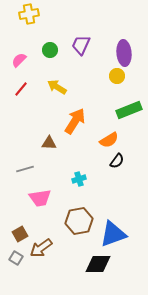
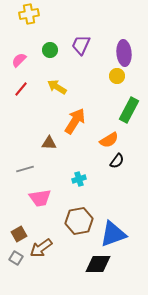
green rectangle: rotated 40 degrees counterclockwise
brown square: moved 1 px left
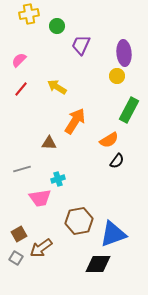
green circle: moved 7 px right, 24 px up
gray line: moved 3 px left
cyan cross: moved 21 px left
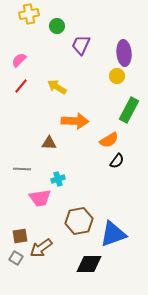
red line: moved 3 px up
orange arrow: rotated 60 degrees clockwise
gray line: rotated 18 degrees clockwise
brown square: moved 1 px right, 2 px down; rotated 21 degrees clockwise
black diamond: moved 9 px left
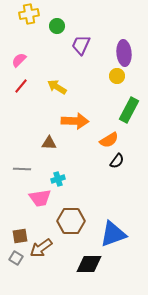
brown hexagon: moved 8 px left; rotated 12 degrees clockwise
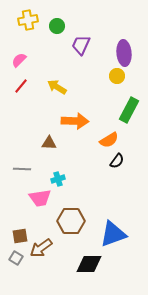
yellow cross: moved 1 px left, 6 px down
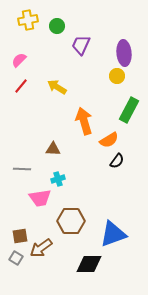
orange arrow: moved 9 px right; rotated 108 degrees counterclockwise
brown triangle: moved 4 px right, 6 px down
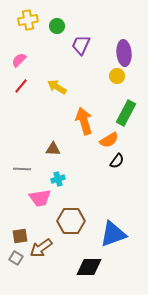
green rectangle: moved 3 px left, 3 px down
black diamond: moved 3 px down
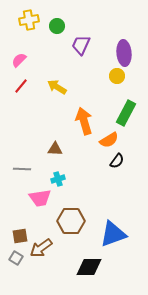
yellow cross: moved 1 px right
brown triangle: moved 2 px right
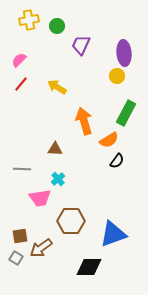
red line: moved 2 px up
cyan cross: rotated 24 degrees counterclockwise
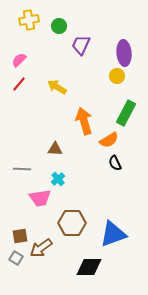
green circle: moved 2 px right
red line: moved 2 px left
black semicircle: moved 2 px left, 2 px down; rotated 119 degrees clockwise
brown hexagon: moved 1 px right, 2 px down
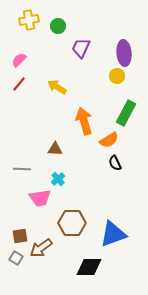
green circle: moved 1 px left
purple trapezoid: moved 3 px down
